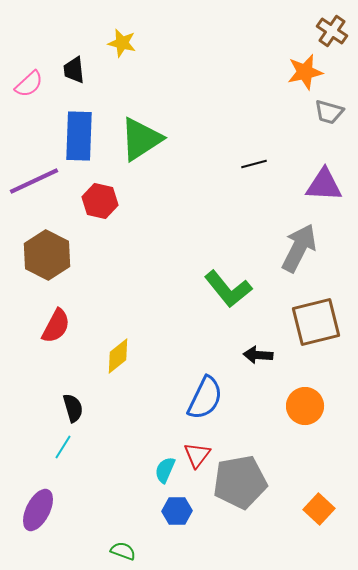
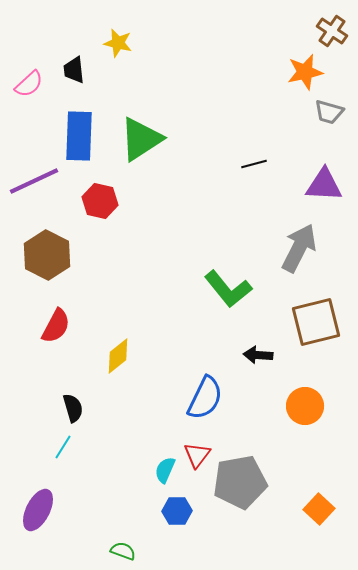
yellow star: moved 4 px left
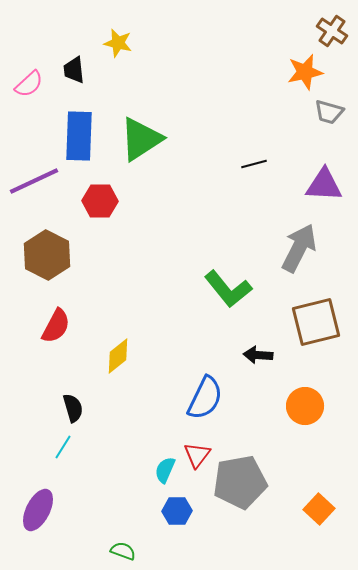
red hexagon: rotated 12 degrees counterclockwise
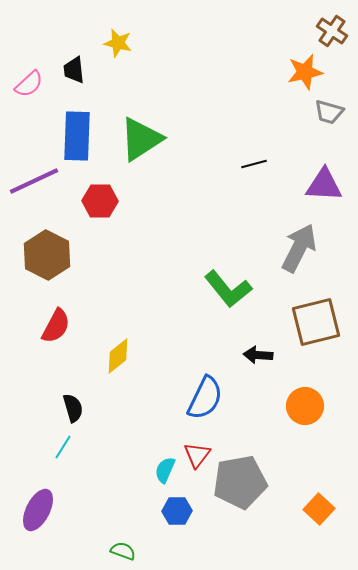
blue rectangle: moved 2 px left
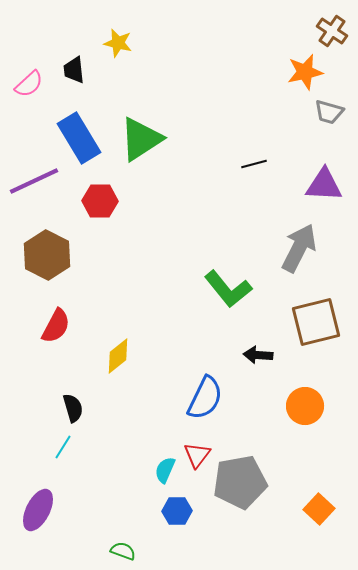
blue rectangle: moved 2 px right, 2 px down; rotated 33 degrees counterclockwise
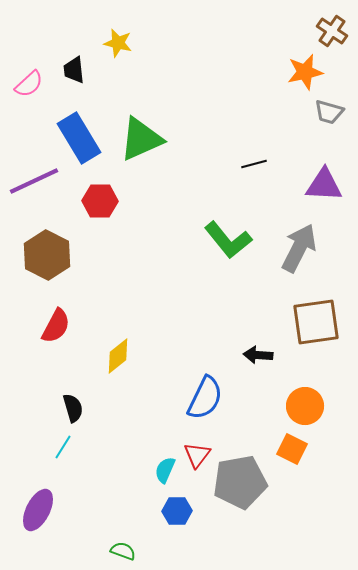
green triangle: rotated 9 degrees clockwise
green L-shape: moved 49 px up
brown square: rotated 6 degrees clockwise
orange square: moved 27 px left, 60 px up; rotated 16 degrees counterclockwise
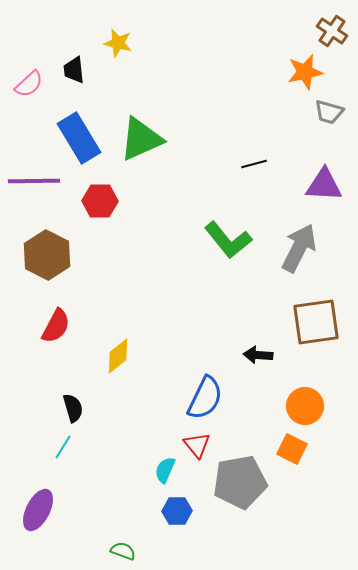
purple line: rotated 24 degrees clockwise
red triangle: moved 10 px up; rotated 16 degrees counterclockwise
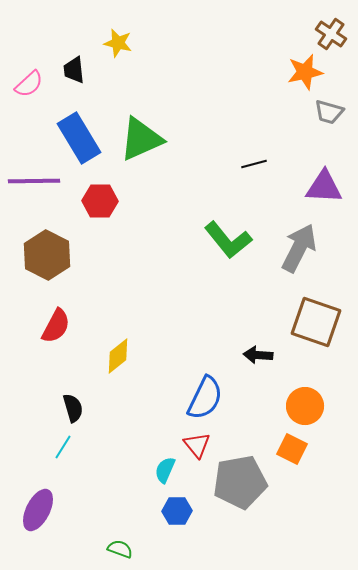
brown cross: moved 1 px left, 3 px down
purple triangle: moved 2 px down
brown square: rotated 27 degrees clockwise
green semicircle: moved 3 px left, 2 px up
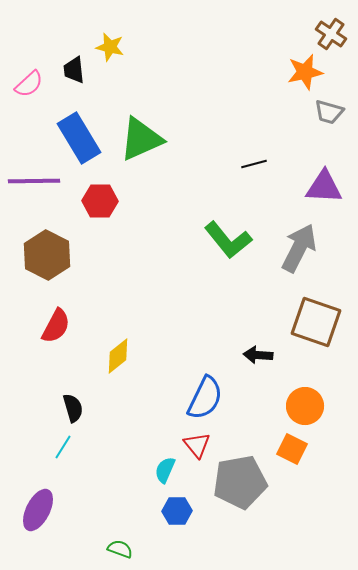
yellow star: moved 8 px left, 4 px down
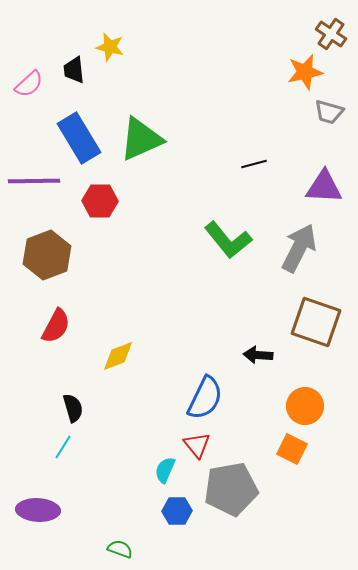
brown hexagon: rotated 12 degrees clockwise
yellow diamond: rotated 18 degrees clockwise
gray pentagon: moved 9 px left, 7 px down
purple ellipse: rotated 66 degrees clockwise
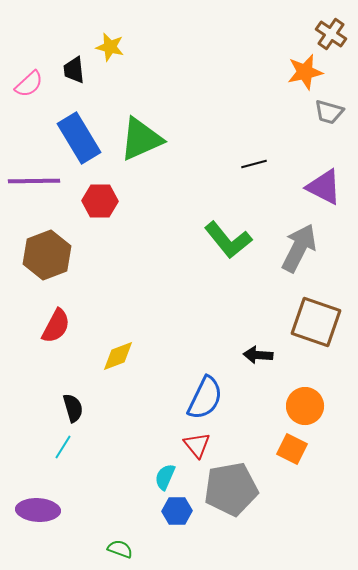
purple triangle: rotated 24 degrees clockwise
cyan semicircle: moved 7 px down
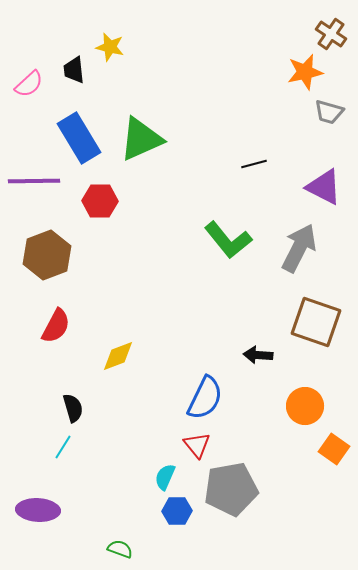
orange square: moved 42 px right; rotated 8 degrees clockwise
